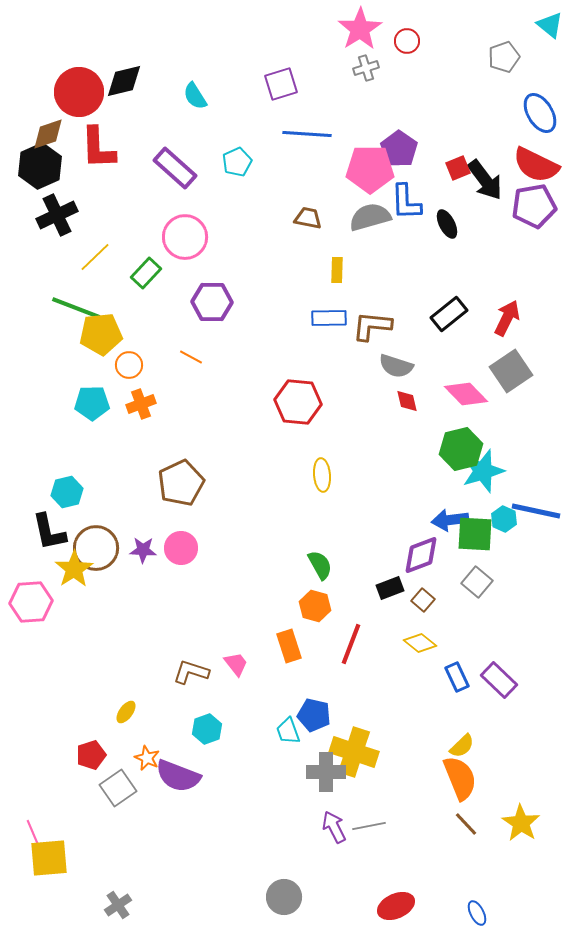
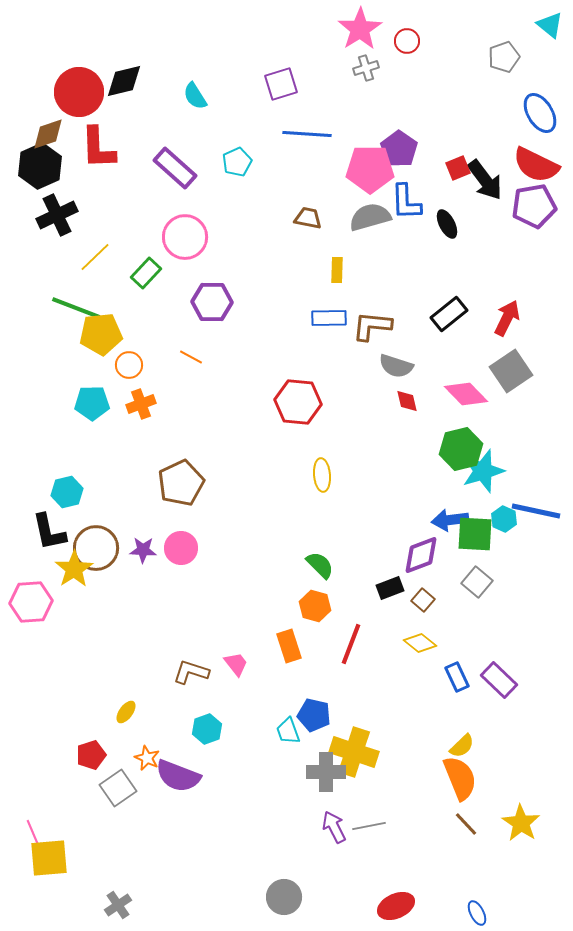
green semicircle at (320, 565): rotated 16 degrees counterclockwise
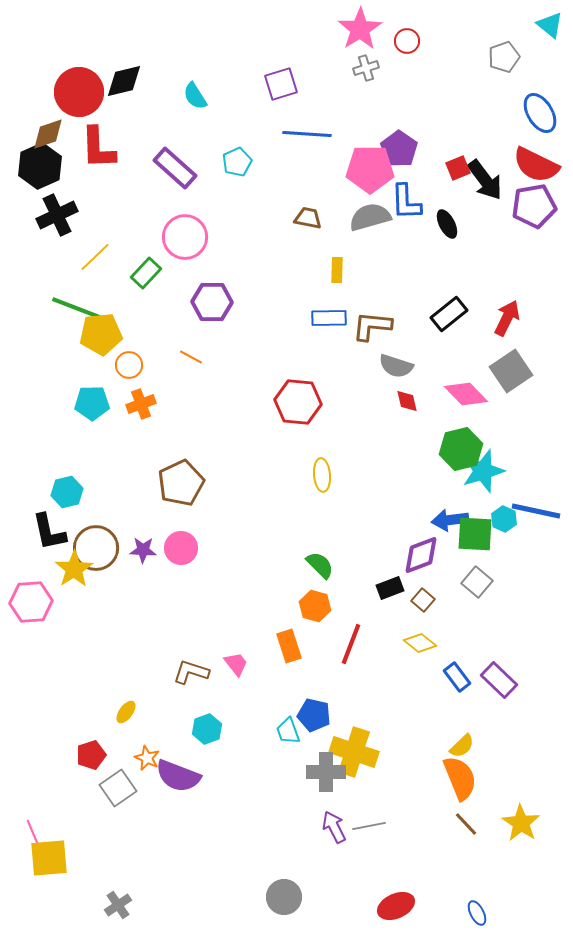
blue rectangle at (457, 677): rotated 12 degrees counterclockwise
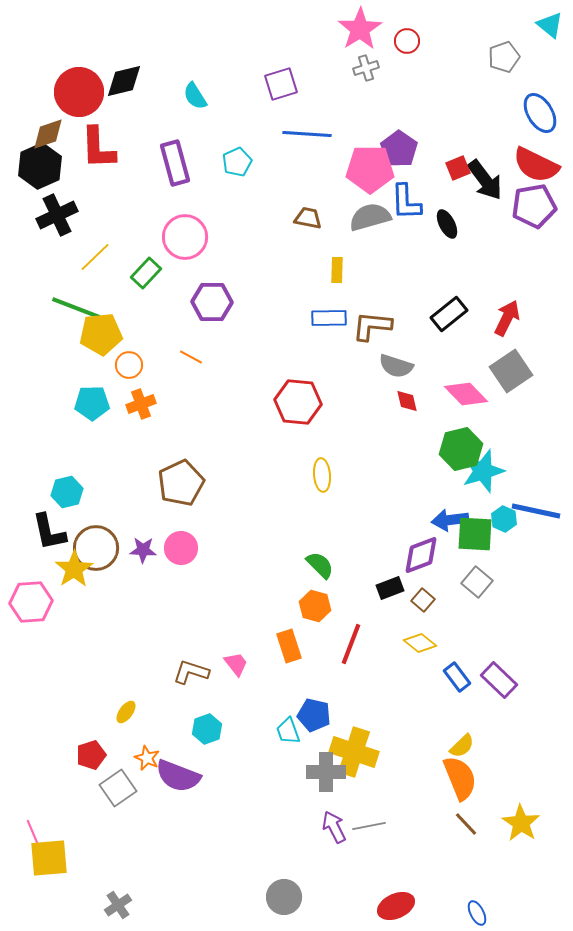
purple rectangle at (175, 168): moved 5 px up; rotated 33 degrees clockwise
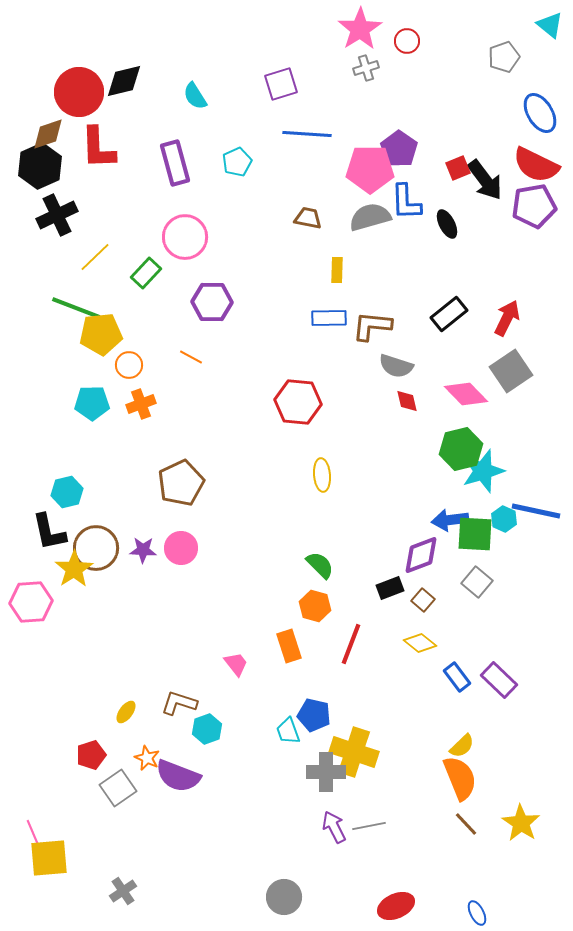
brown L-shape at (191, 672): moved 12 px left, 31 px down
gray cross at (118, 905): moved 5 px right, 14 px up
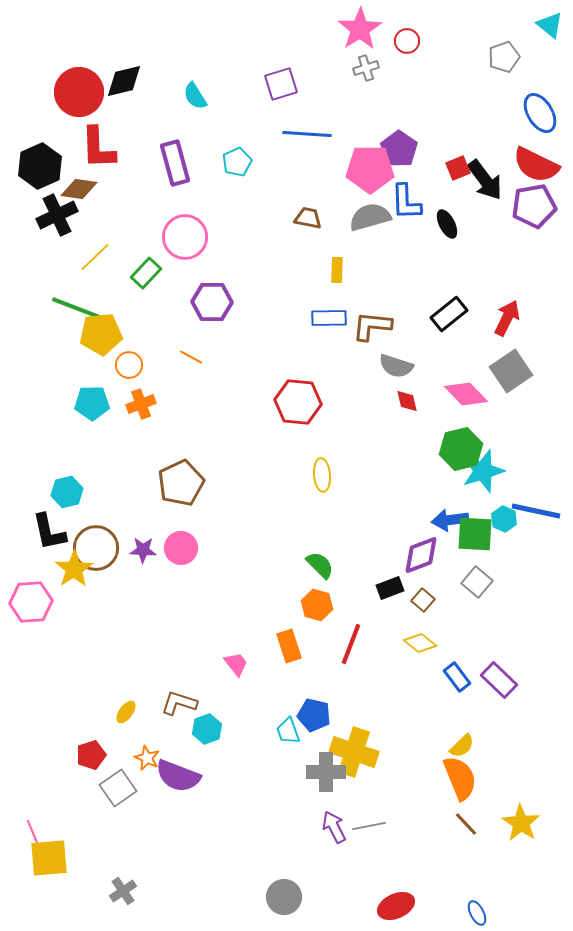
brown diamond at (48, 134): moved 31 px right, 55 px down; rotated 27 degrees clockwise
orange hexagon at (315, 606): moved 2 px right, 1 px up
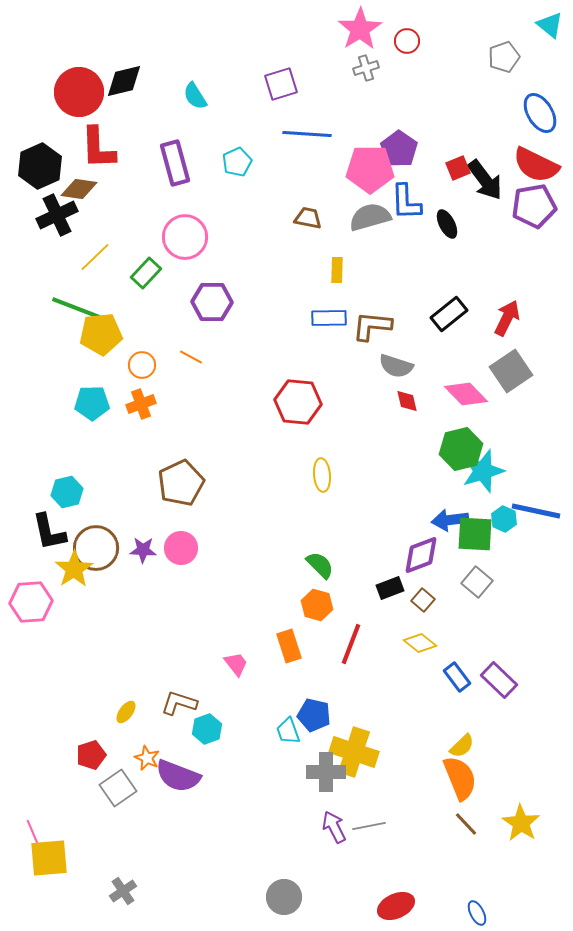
orange circle at (129, 365): moved 13 px right
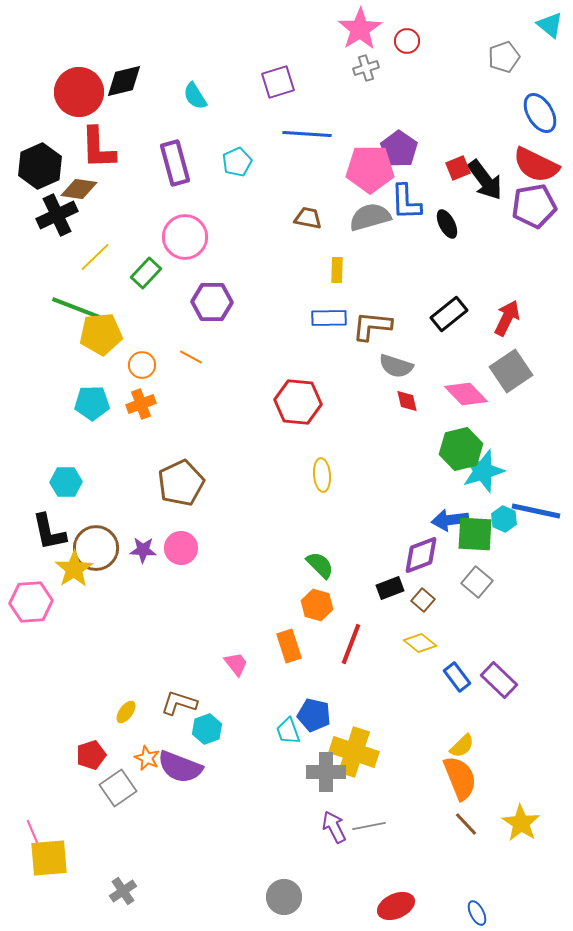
purple square at (281, 84): moved 3 px left, 2 px up
cyan hexagon at (67, 492): moved 1 px left, 10 px up; rotated 12 degrees clockwise
purple semicircle at (178, 776): moved 2 px right, 9 px up
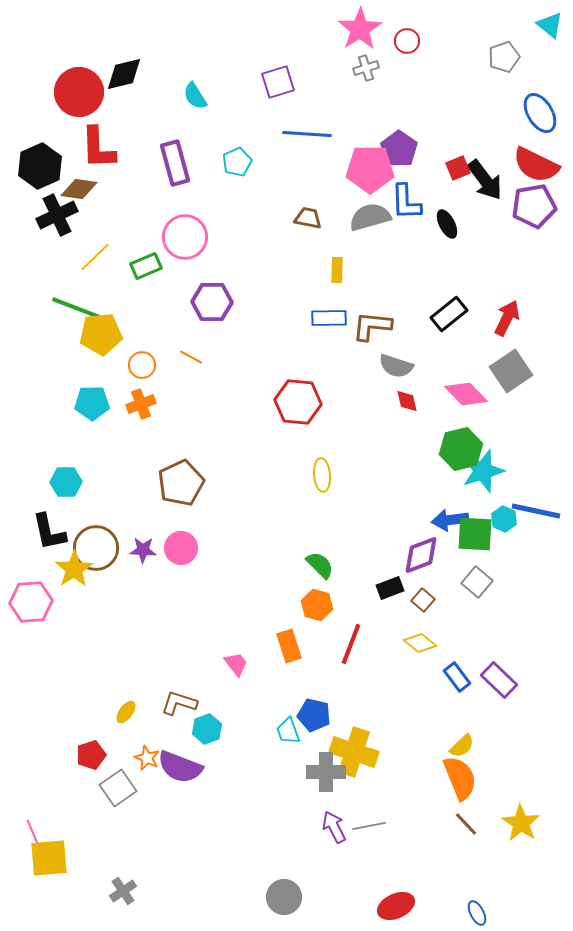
black diamond at (124, 81): moved 7 px up
green rectangle at (146, 273): moved 7 px up; rotated 24 degrees clockwise
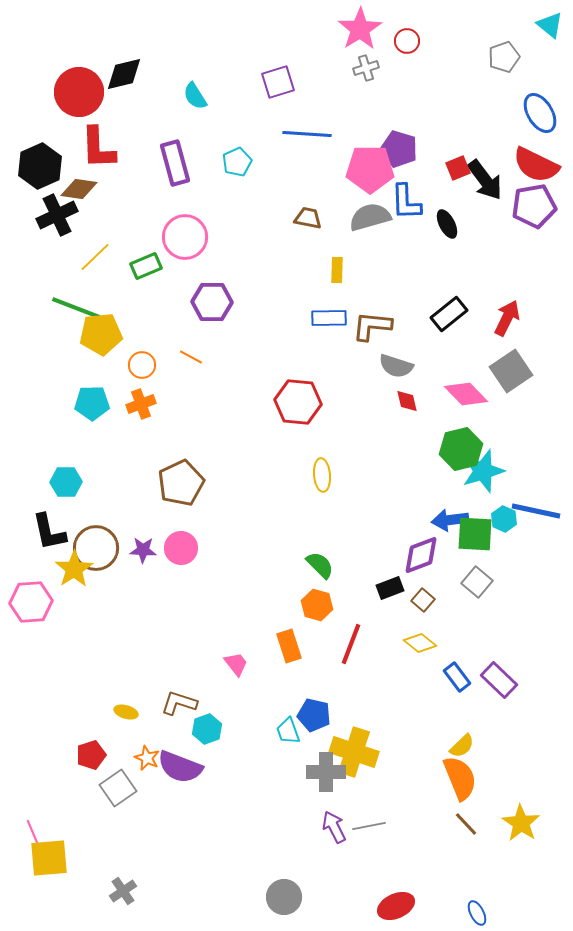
purple pentagon at (399, 149): rotated 18 degrees counterclockwise
yellow ellipse at (126, 712): rotated 70 degrees clockwise
